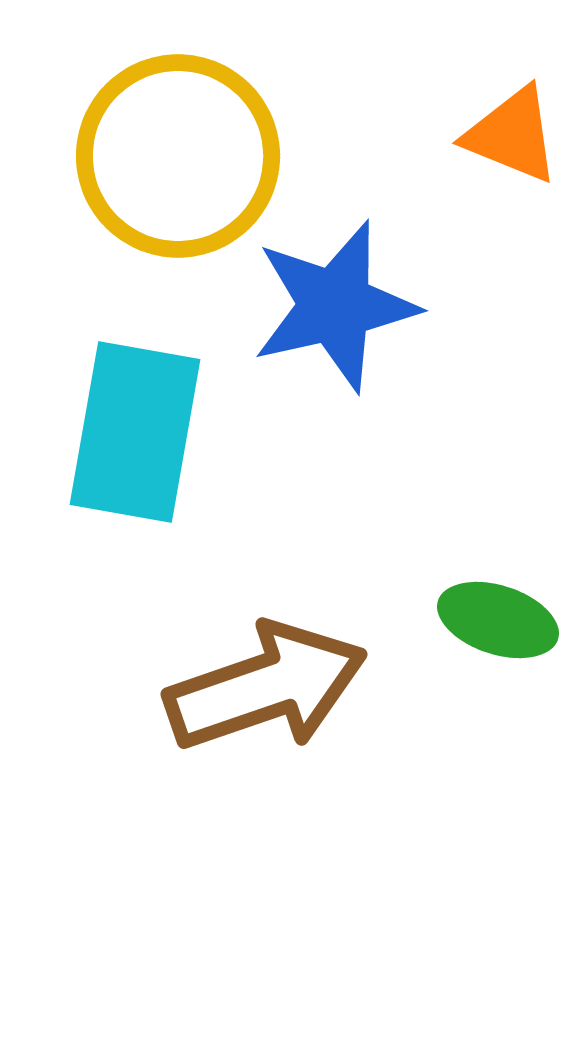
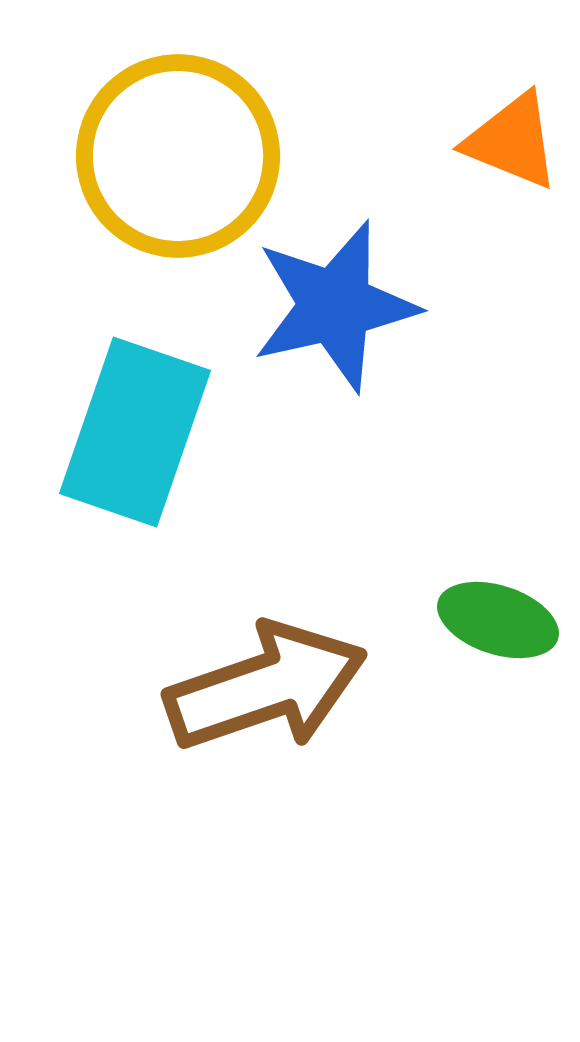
orange triangle: moved 6 px down
cyan rectangle: rotated 9 degrees clockwise
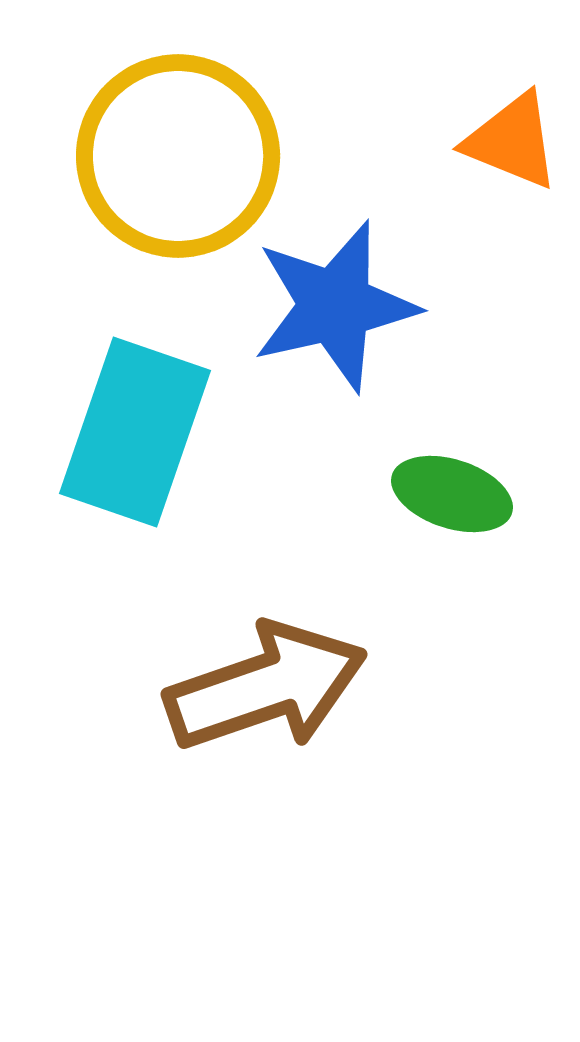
green ellipse: moved 46 px left, 126 px up
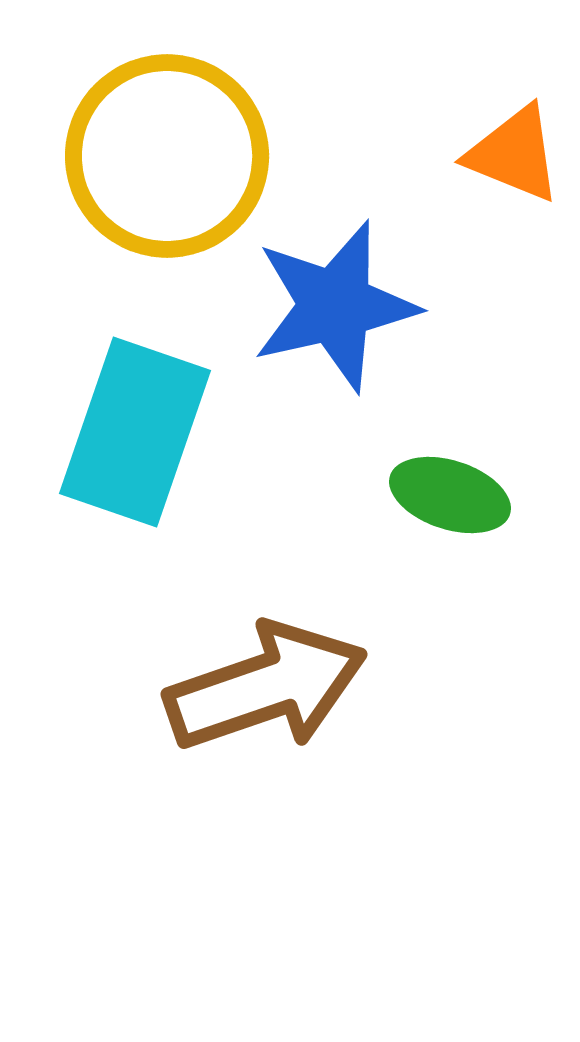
orange triangle: moved 2 px right, 13 px down
yellow circle: moved 11 px left
green ellipse: moved 2 px left, 1 px down
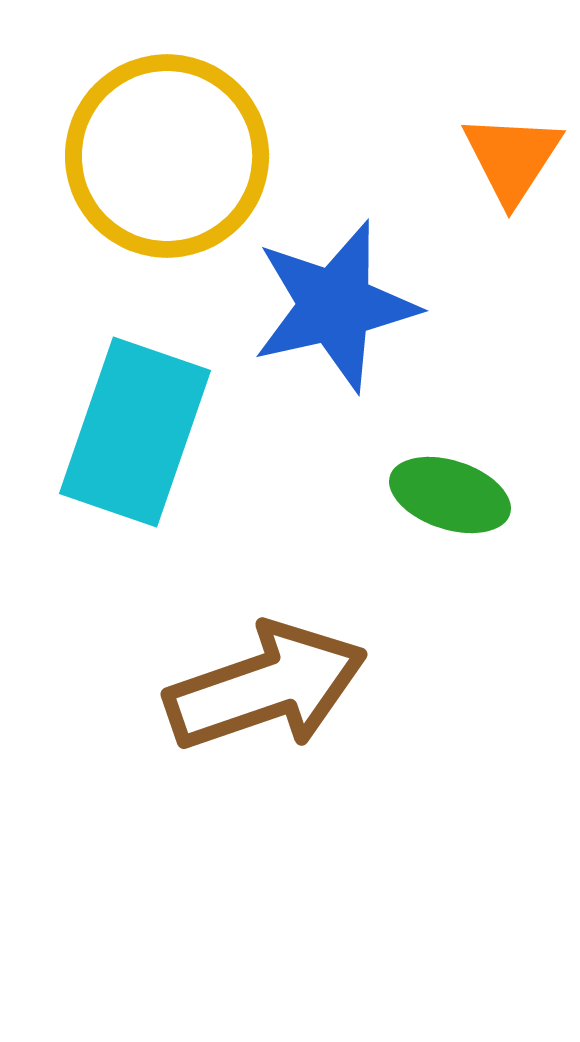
orange triangle: moved 2 px left, 4 px down; rotated 41 degrees clockwise
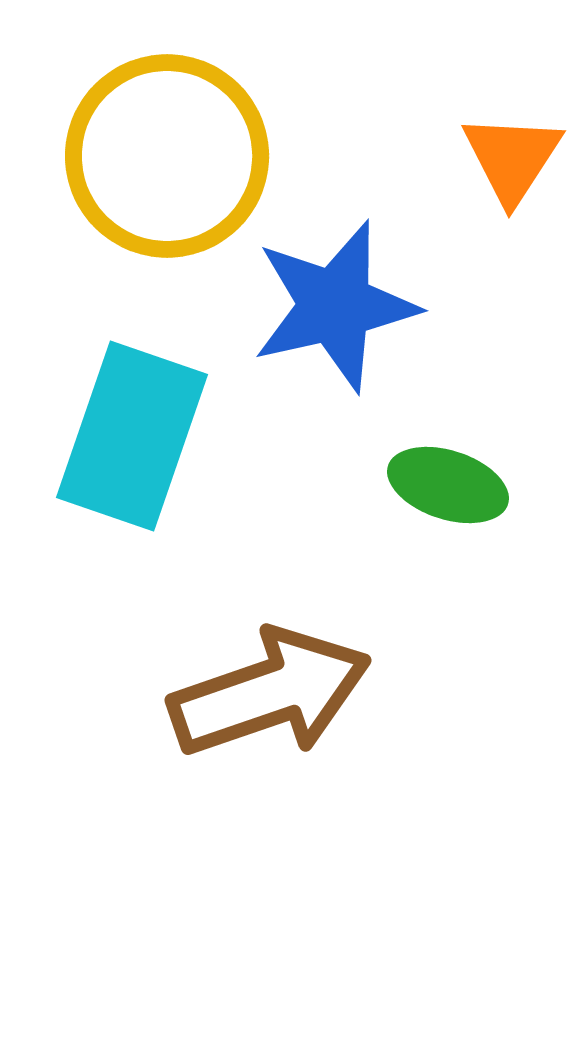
cyan rectangle: moved 3 px left, 4 px down
green ellipse: moved 2 px left, 10 px up
brown arrow: moved 4 px right, 6 px down
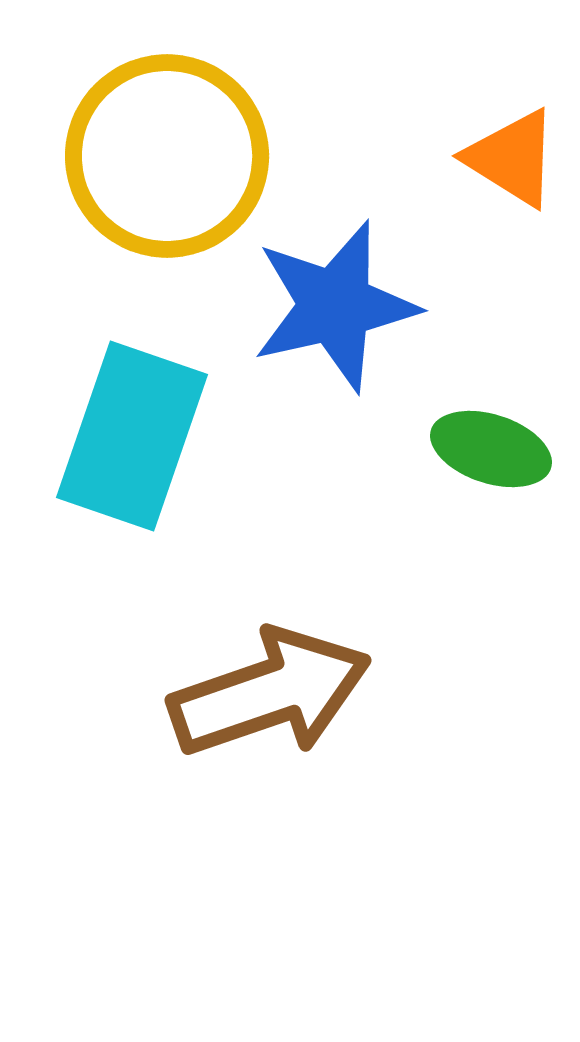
orange triangle: rotated 31 degrees counterclockwise
green ellipse: moved 43 px right, 36 px up
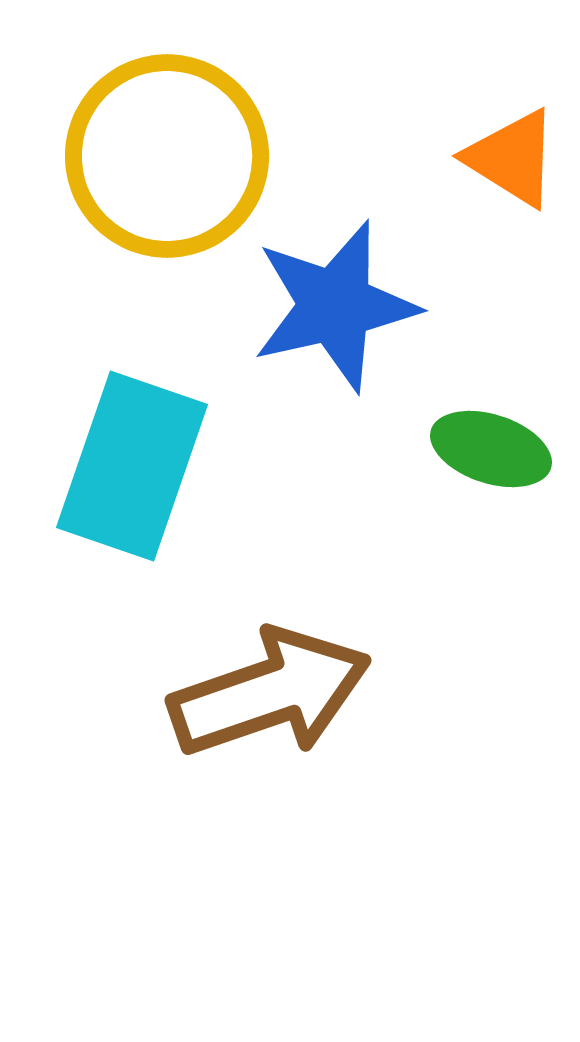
cyan rectangle: moved 30 px down
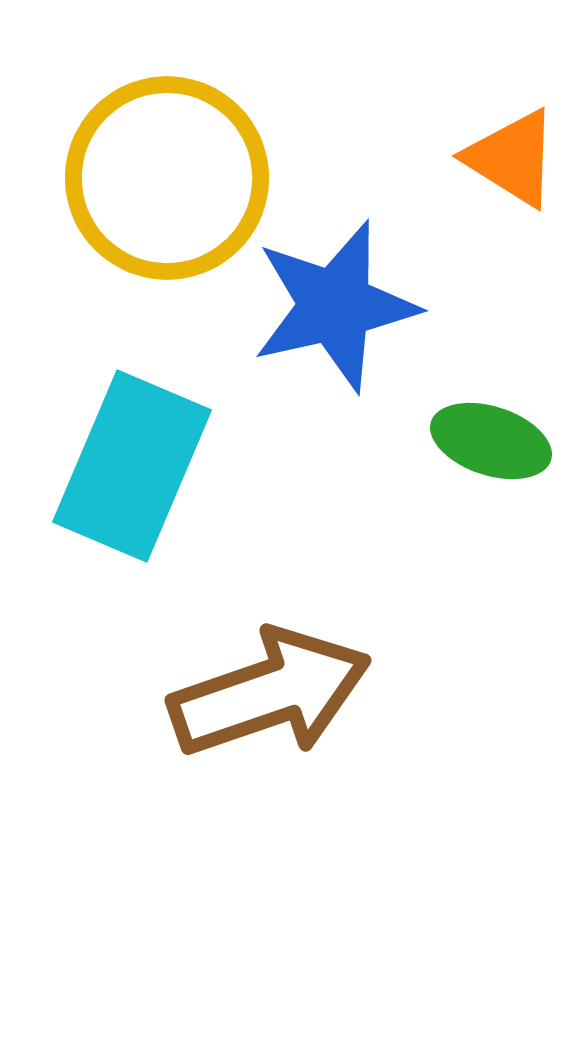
yellow circle: moved 22 px down
green ellipse: moved 8 px up
cyan rectangle: rotated 4 degrees clockwise
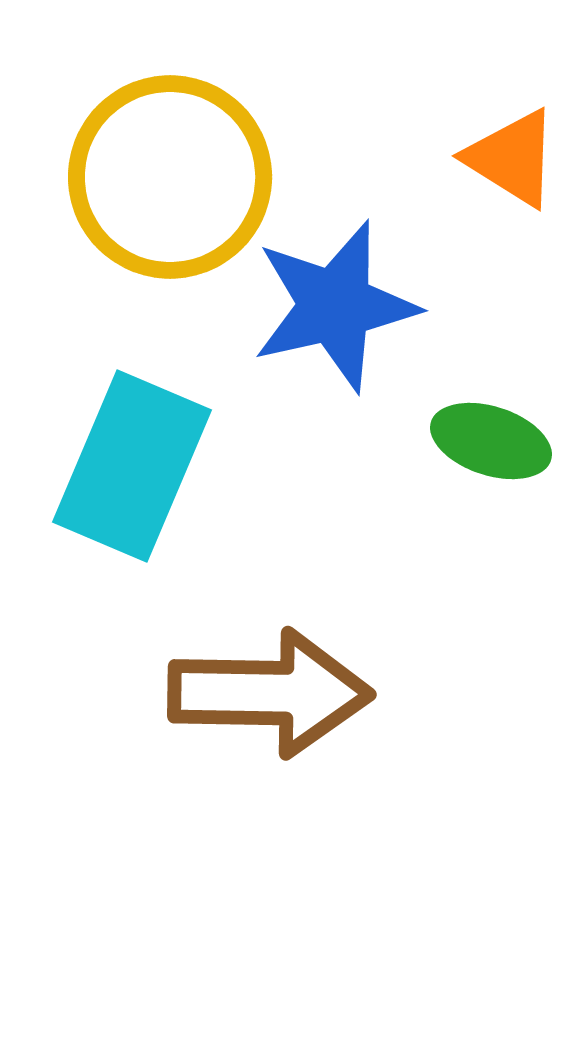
yellow circle: moved 3 px right, 1 px up
brown arrow: rotated 20 degrees clockwise
